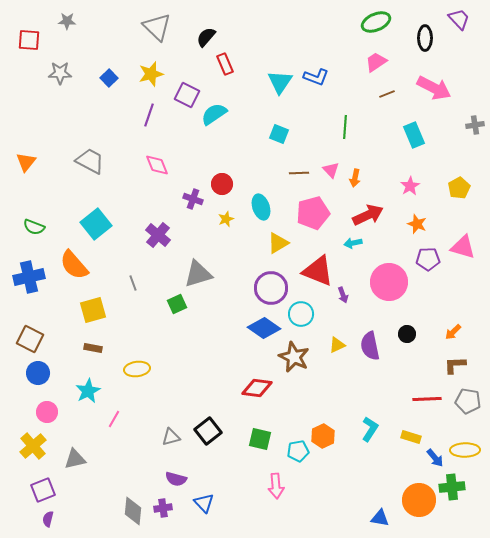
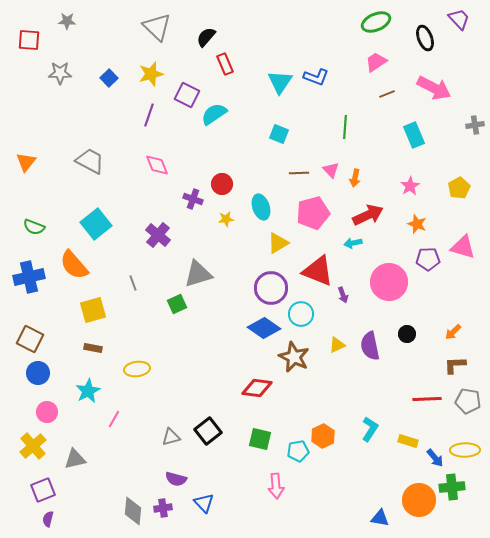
black ellipse at (425, 38): rotated 20 degrees counterclockwise
yellow star at (226, 219): rotated 14 degrees clockwise
yellow rectangle at (411, 437): moved 3 px left, 4 px down
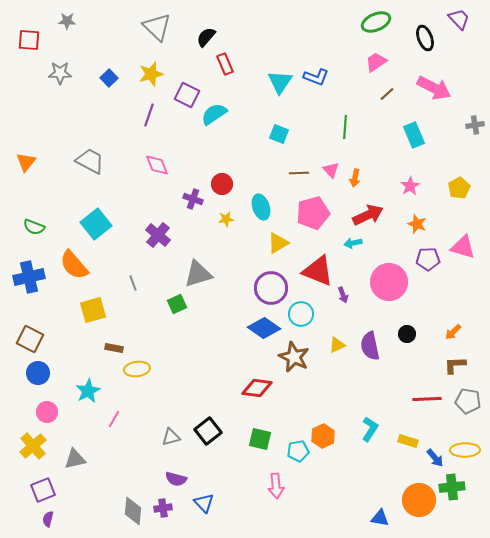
brown line at (387, 94): rotated 21 degrees counterclockwise
brown rectangle at (93, 348): moved 21 px right
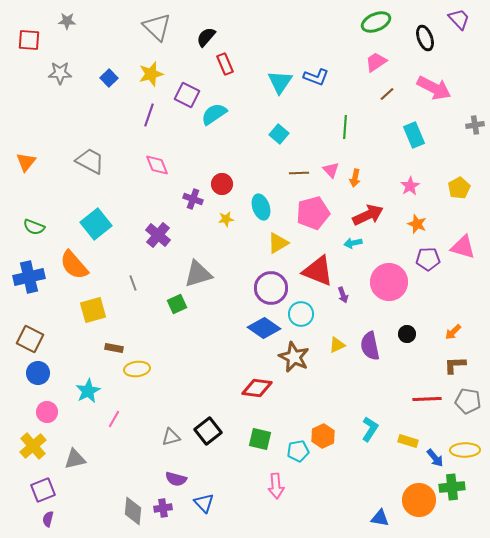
cyan square at (279, 134): rotated 18 degrees clockwise
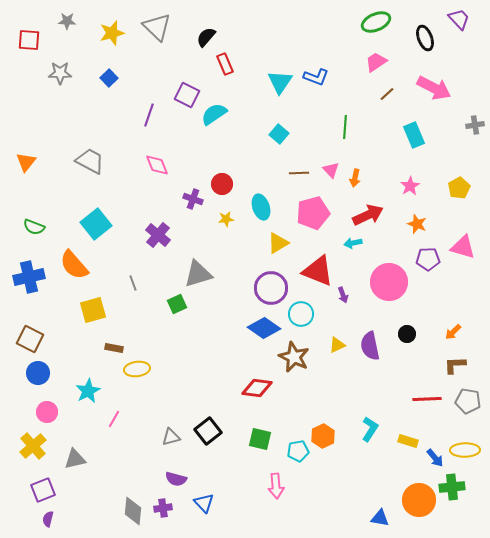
yellow star at (151, 74): moved 39 px left, 41 px up
